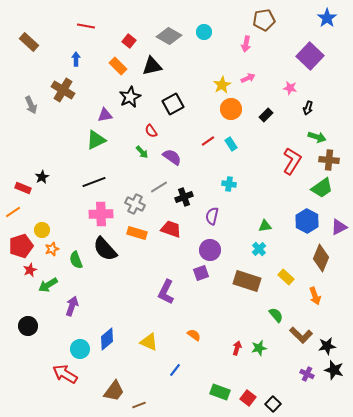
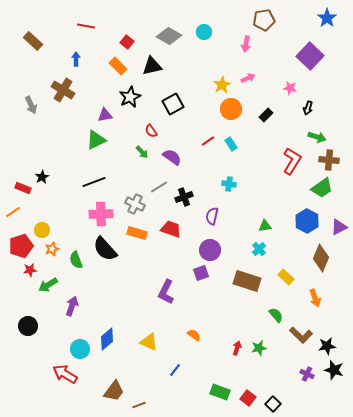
red square at (129, 41): moved 2 px left, 1 px down
brown rectangle at (29, 42): moved 4 px right, 1 px up
red star at (30, 270): rotated 16 degrees clockwise
orange arrow at (315, 296): moved 2 px down
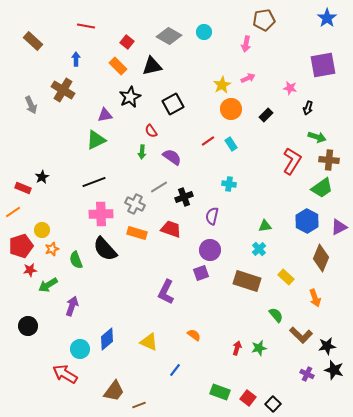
purple square at (310, 56): moved 13 px right, 9 px down; rotated 36 degrees clockwise
green arrow at (142, 152): rotated 48 degrees clockwise
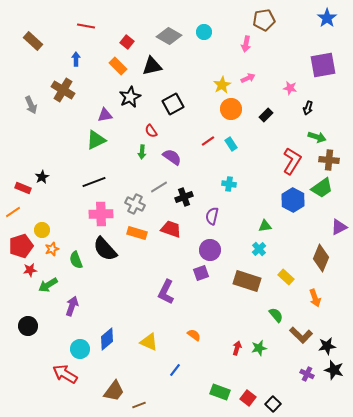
blue hexagon at (307, 221): moved 14 px left, 21 px up
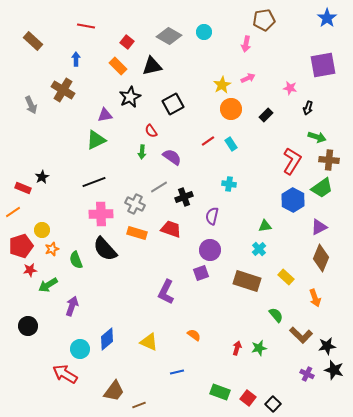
purple triangle at (339, 227): moved 20 px left
blue line at (175, 370): moved 2 px right, 2 px down; rotated 40 degrees clockwise
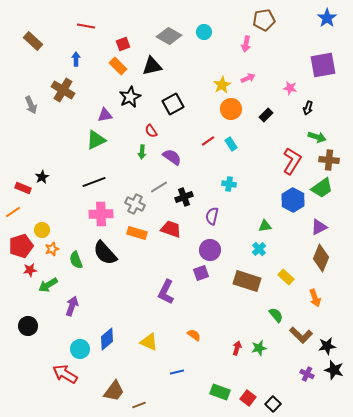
red square at (127, 42): moved 4 px left, 2 px down; rotated 32 degrees clockwise
black semicircle at (105, 249): moved 4 px down
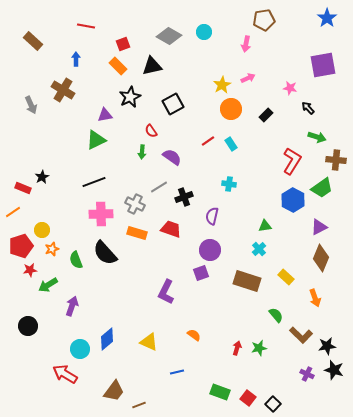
black arrow at (308, 108): rotated 120 degrees clockwise
brown cross at (329, 160): moved 7 px right
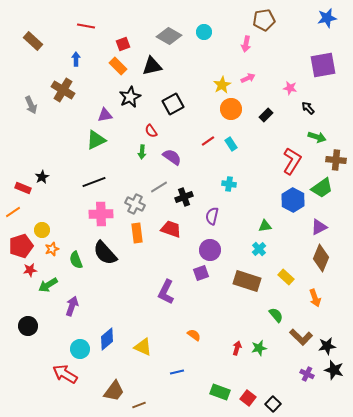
blue star at (327, 18): rotated 24 degrees clockwise
orange rectangle at (137, 233): rotated 66 degrees clockwise
brown L-shape at (301, 335): moved 2 px down
yellow triangle at (149, 342): moved 6 px left, 5 px down
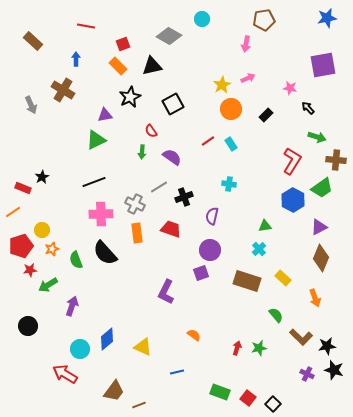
cyan circle at (204, 32): moved 2 px left, 13 px up
yellow rectangle at (286, 277): moved 3 px left, 1 px down
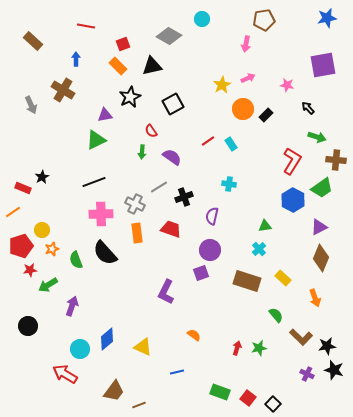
pink star at (290, 88): moved 3 px left, 3 px up
orange circle at (231, 109): moved 12 px right
